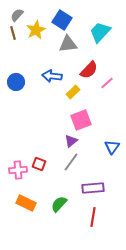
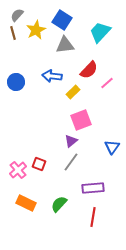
gray triangle: moved 3 px left, 1 px down
pink cross: rotated 36 degrees counterclockwise
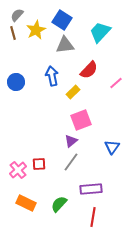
blue arrow: rotated 72 degrees clockwise
pink line: moved 9 px right
red square: rotated 24 degrees counterclockwise
purple rectangle: moved 2 px left, 1 px down
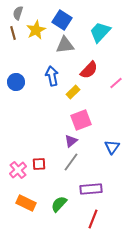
gray semicircle: moved 1 px right, 2 px up; rotated 24 degrees counterclockwise
red line: moved 2 px down; rotated 12 degrees clockwise
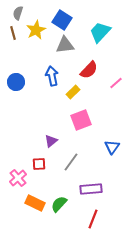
purple triangle: moved 20 px left
pink cross: moved 8 px down
orange rectangle: moved 9 px right
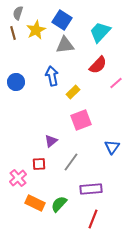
red semicircle: moved 9 px right, 5 px up
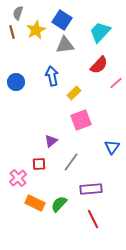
brown line: moved 1 px left, 1 px up
red semicircle: moved 1 px right
yellow rectangle: moved 1 px right, 1 px down
red line: rotated 48 degrees counterclockwise
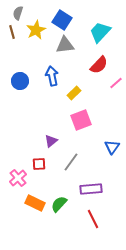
blue circle: moved 4 px right, 1 px up
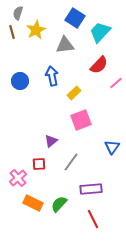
blue square: moved 13 px right, 2 px up
orange rectangle: moved 2 px left
